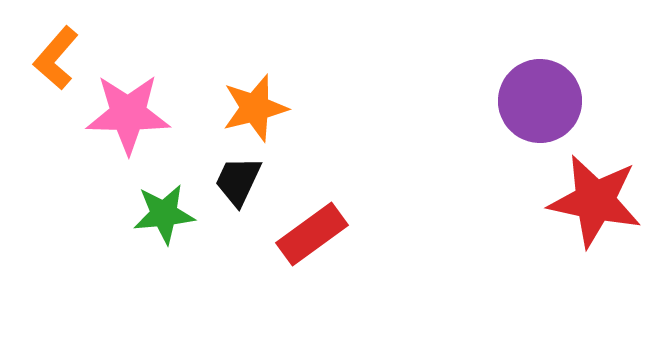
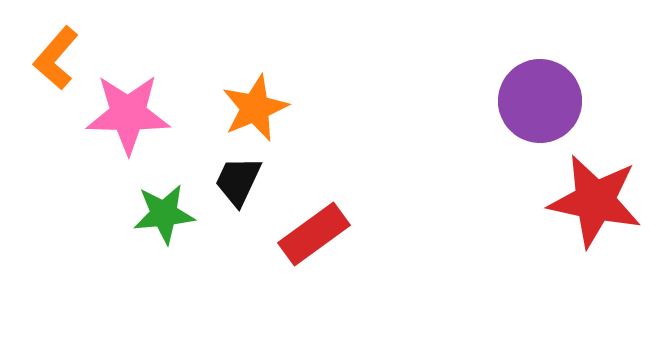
orange star: rotated 8 degrees counterclockwise
red rectangle: moved 2 px right
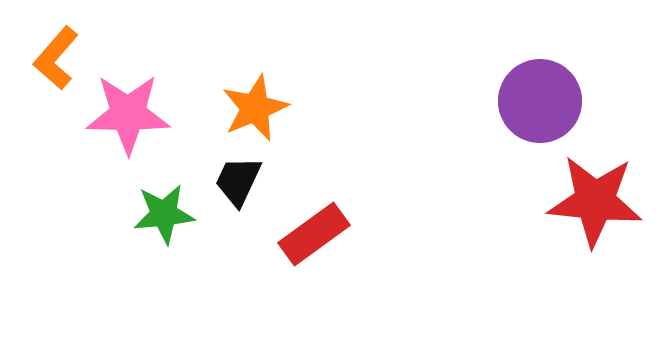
red star: rotated 6 degrees counterclockwise
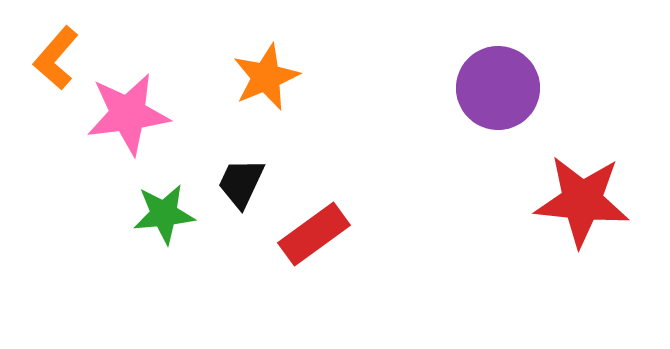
purple circle: moved 42 px left, 13 px up
orange star: moved 11 px right, 31 px up
pink star: rotated 8 degrees counterclockwise
black trapezoid: moved 3 px right, 2 px down
red star: moved 13 px left
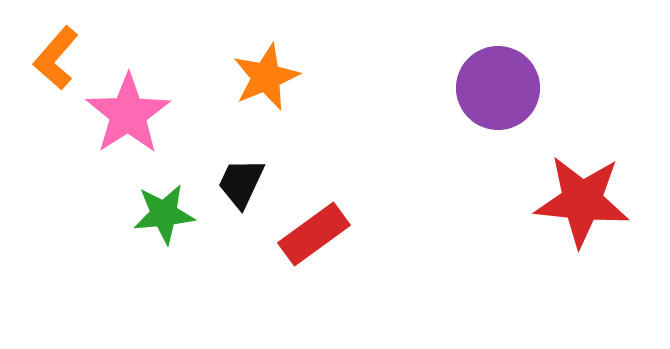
pink star: rotated 26 degrees counterclockwise
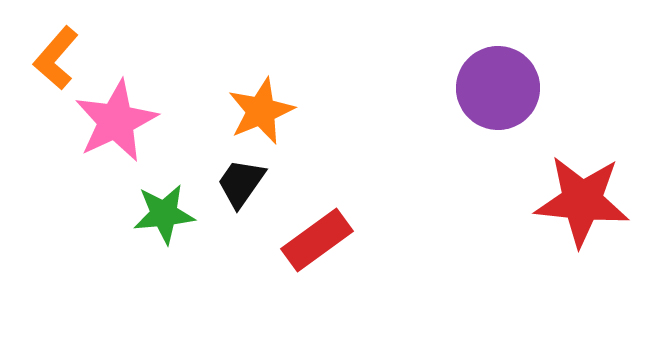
orange star: moved 5 px left, 34 px down
pink star: moved 12 px left, 7 px down; rotated 8 degrees clockwise
black trapezoid: rotated 10 degrees clockwise
red rectangle: moved 3 px right, 6 px down
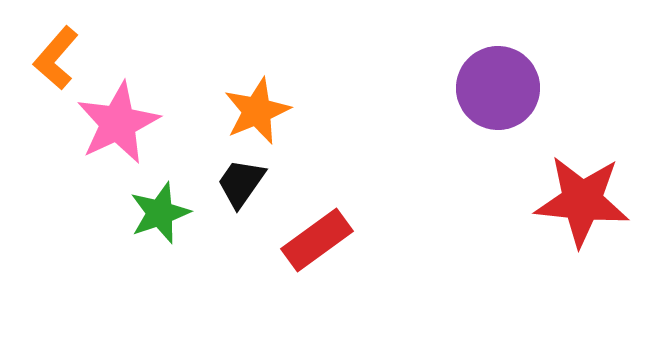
orange star: moved 4 px left
pink star: moved 2 px right, 2 px down
green star: moved 4 px left, 1 px up; rotated 14 degrees counterclockwise
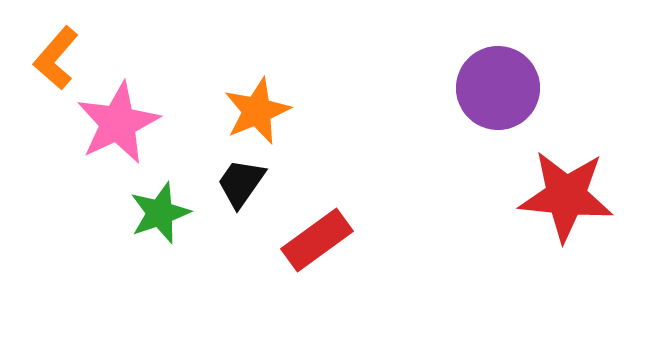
red star: moved 16 px left, 5 px up
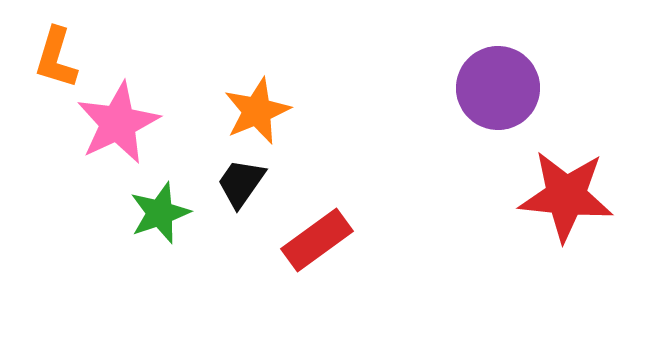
orange L-shape: rotated 24 degrees counterclockwise
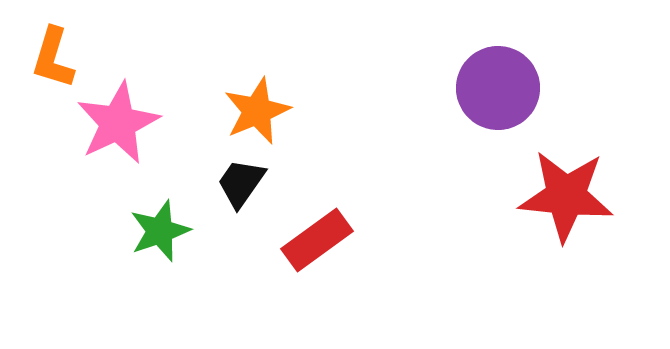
orange L-shape: moved 3 px left
green star: moved 18 px down
